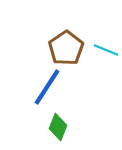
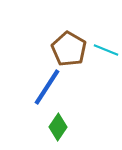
brown pentagon: moved 3 px right, 1 px down; rotated 8 degrees counterclockwise
green diamond: rotated 12 degrees clockwise
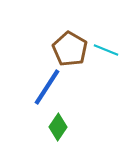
brown pentagon: moved 1 px right
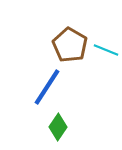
brown pentagon: moved 4 px up
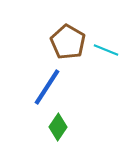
brown pentagon: moved 2 px left, 3 px up
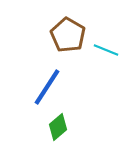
brown pentagon: moved 7 px up
green diamond: rotated 16 degrees clockwise
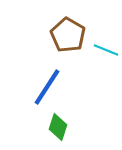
green diamond: rotated 32 degrees counterclockwise
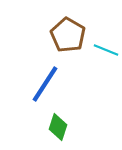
blue line: moved 2 px left, 3 px up
